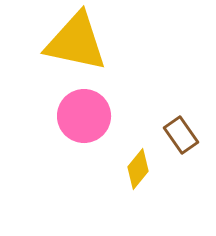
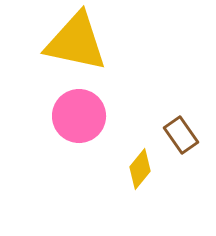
pink circle: moved 5 px left
yellow diamond: moved 2 px right
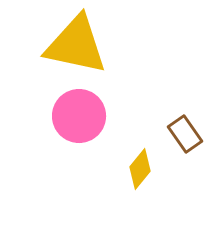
yellow triangle: moved 3 px down
brown rectangle: moved 4 px right, 1 px up
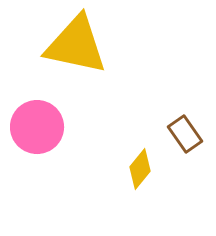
pink circle: moved 42 px left, 11 px down
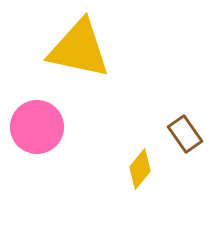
yellow triangle: moved 3 px right, 4 px down
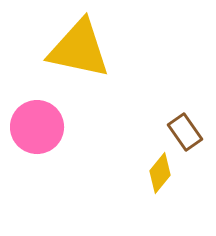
brown rectangle: moved 2 px up
yellow diamond: moved 20 px right, 4 px down
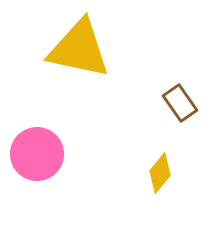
pink circle: moved 27 px down
brown rectangle: moved 5 px left, 29 px up
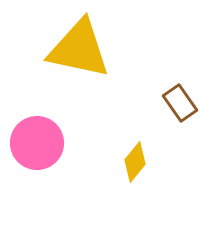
pink circle: moved 11 px up
yellow diamond: moved 25 px left, 11 px up
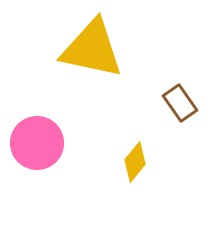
yellow triangle: moved 13 px right
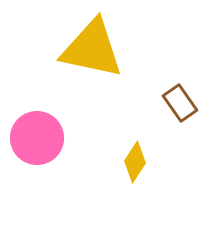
pink circle: moved 5 px up
yellow diamond: rotated 6 degrees counterclockwise
